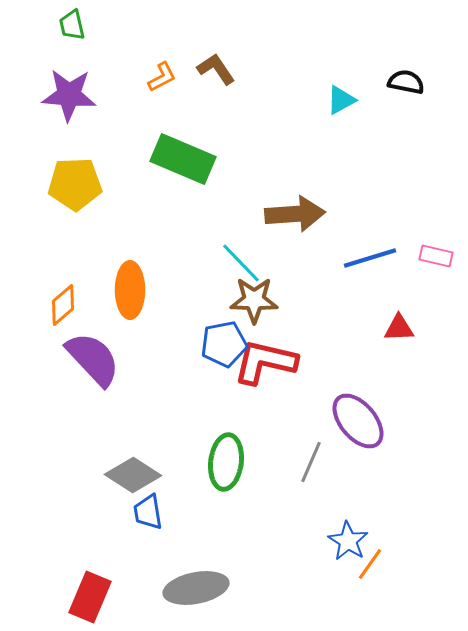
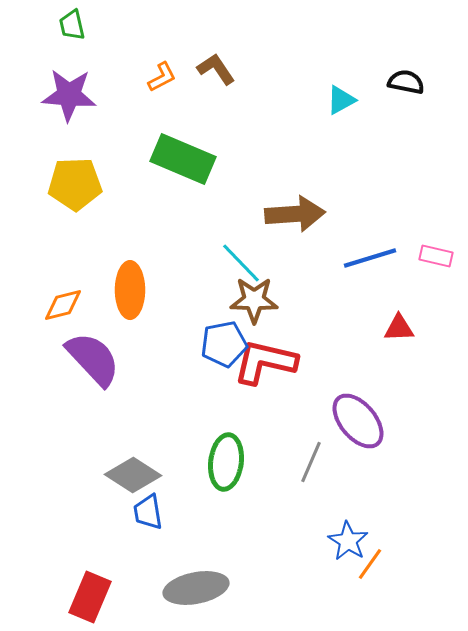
orange diamond: rotated 27 degrees clockwise
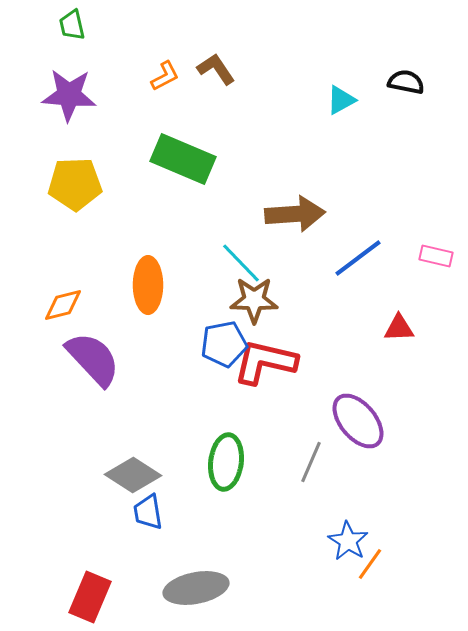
orange L-shape: moved 3 px right, 1 px up
blue line: moved 12 px left; rotated 20 degrees counterclockwise
orange ellipse: moved 18 px right, 5 px up
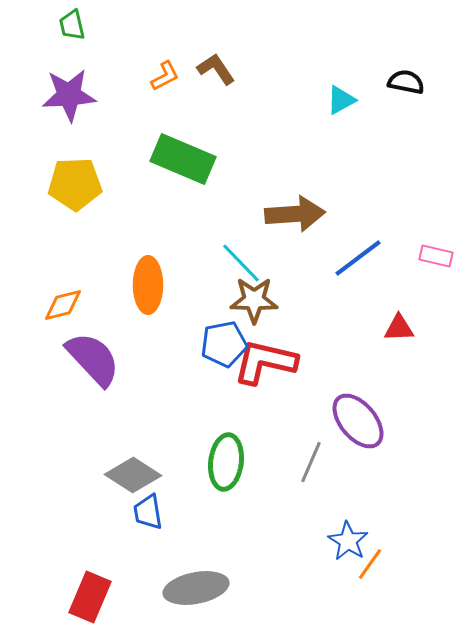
purple star: rotated 8 degrees counterclockwise
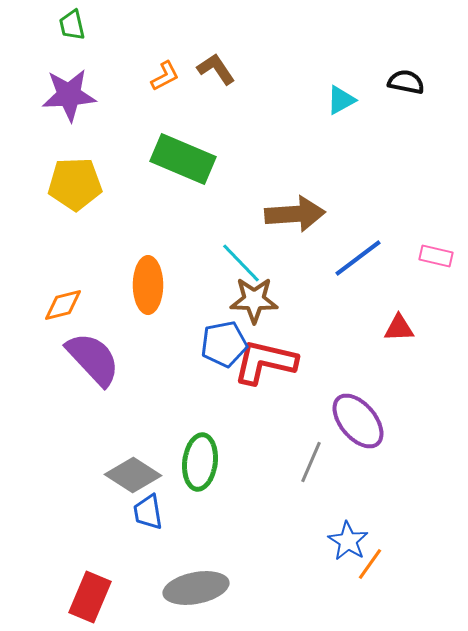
green ellipse: moved 26 px left
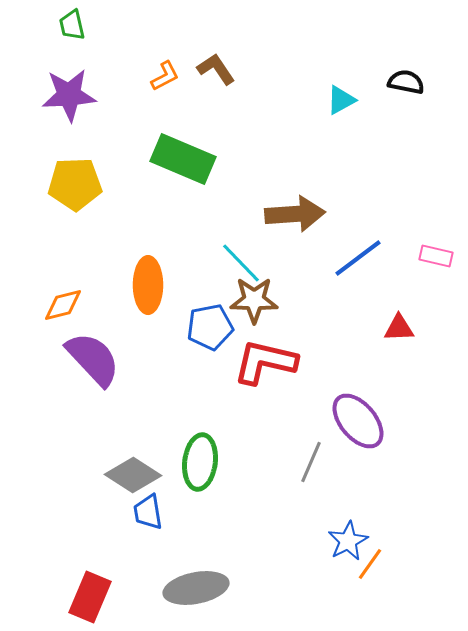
blue pentagon: moved 14 px left, 17 px up
blue star: rotated 12 degrees clockwise
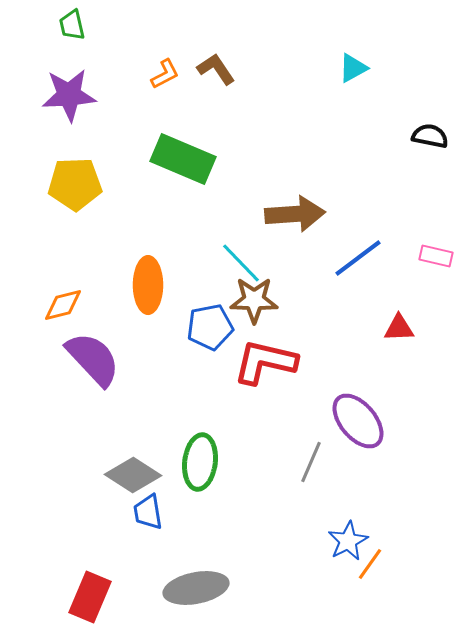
orange L-shape: moved 2 px up
black semicircle: moved 24 px right, 54 px down
cyan triangle: moved 12 px right, 32 px up
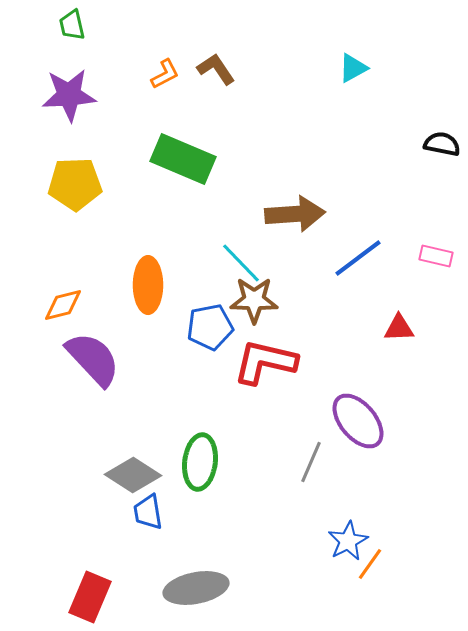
black semicircle: moved 12 px right, 8 px down
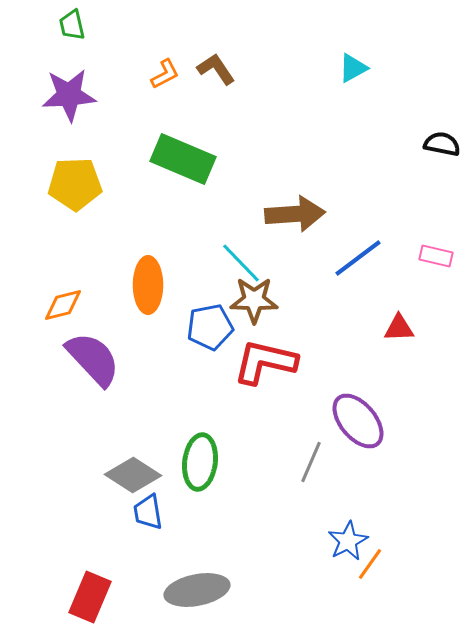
gray ellipse: moved 1 px right, 2 px down
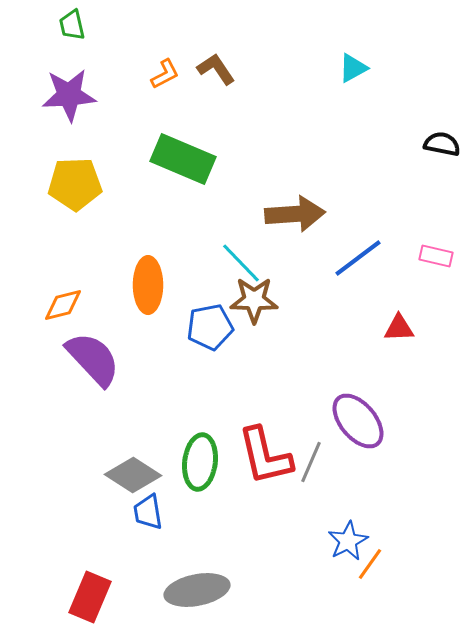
red L-shape: moved 94 px down; rotated 116 degrees counterclockwise
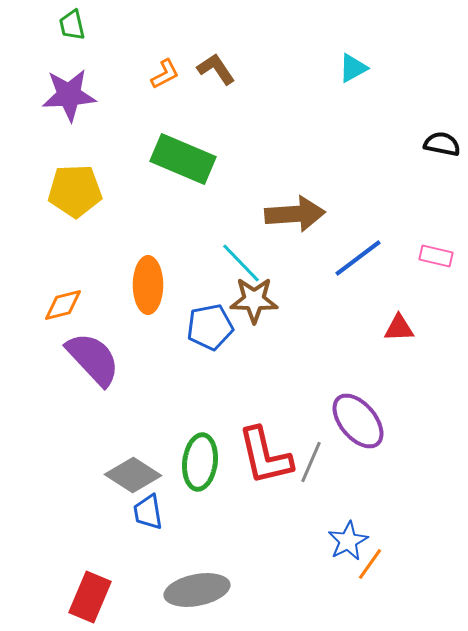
yellow pentagon: moved 7 px down
